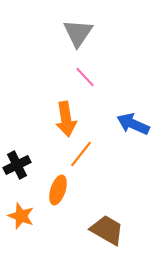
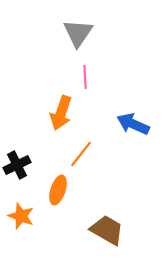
pink line: rotated 40 degrees clockwise
orange arrow: moved 5 px left, 6 px up; rotated 28 degrees clockwise
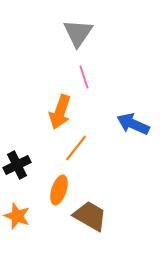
pink line: moved 1 px left; rotated 15 degrees counterclockwise
orange arrow: moved 1 px left, 1 px up
orange line: moved 5 px left, 6 px up
orange ellipse: moved 1 px right
orange star: moved 4 px left
brown trapezoid: moved 17 px left, 14 px up
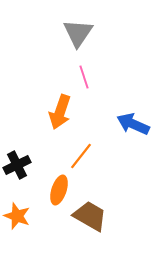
orange line: moved 5 px right, 8 px down
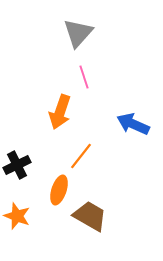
gray triangle: rotated 8 degrees clockwise
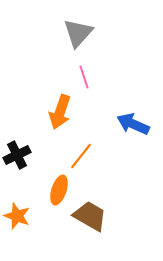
black cross: moved 10 px up
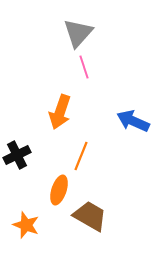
pink line: moved 10 px up
blue arrow: moved 3 px up
orange line: rotated 16 degrees counterclockwise
orange star: moved 9 px right, 9 px down
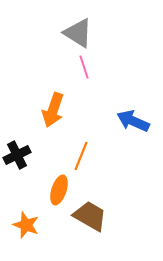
gray triangle: rotated 40 degrees counterclockwise
orange arrow: moved 7 px left, 2 px up
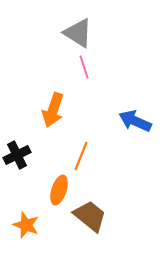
blue arrow: moved 2 px right
brown trapezoid: rotated 9 degrees clockwise
